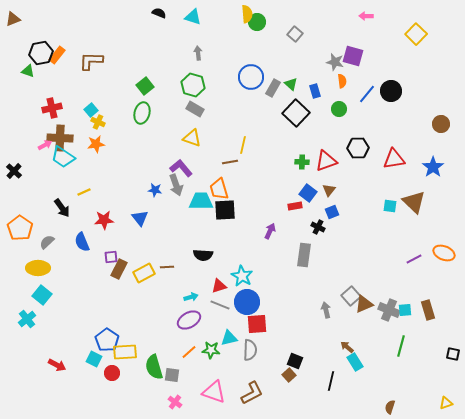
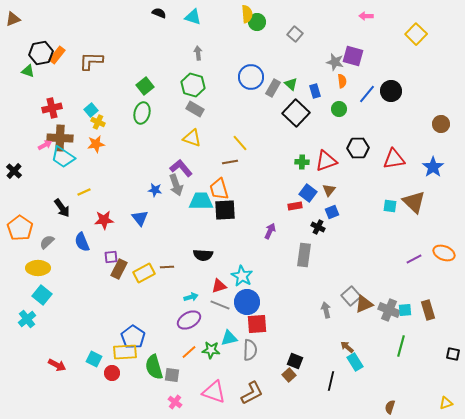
yellow line at (243, 145): moved 3 px left, 2 px up; rotated 54 degrees counterclockwise
blue pentagon at (107, 340): moved 26 px right, 3 px up
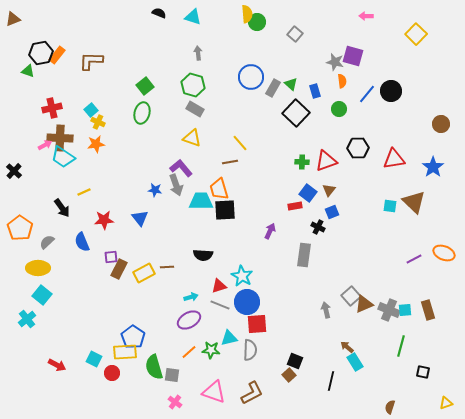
black square at (453, 354): moved 30 px left, 18 px down
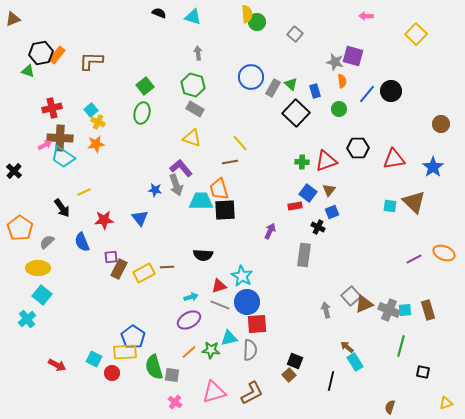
pink triangle at (214, 392): rotated 35 degrees counterclockwise
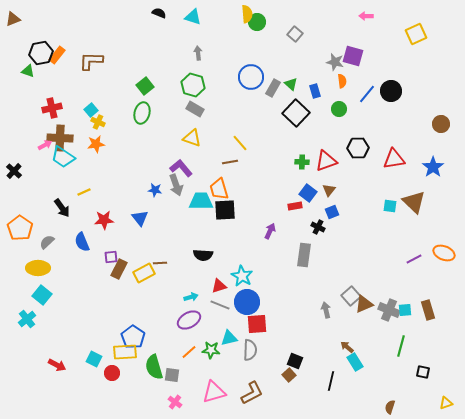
yellow square at (416, 34): rotated 20 degrees clockwise
brown line at (167, 267): moved 7 px left, 4 px up
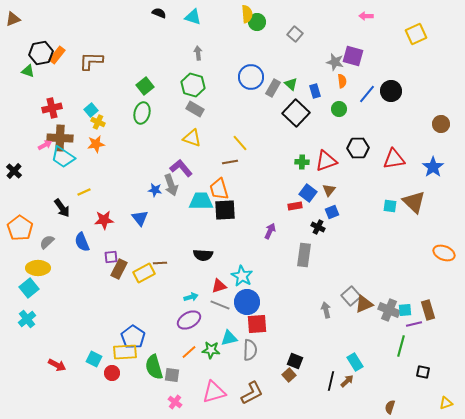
gray arrow at (176, 185): moved 5 px left
purple line at (414, 259): moved 65 px down; rotated 14 degrees clockwise
cyan square at (42, 295): moved 13 px left, 7 px up; rotated 12 degrees clockwise
brown arrow at (347, 347): moved 34 px down; rotated 96 degrees clockwise
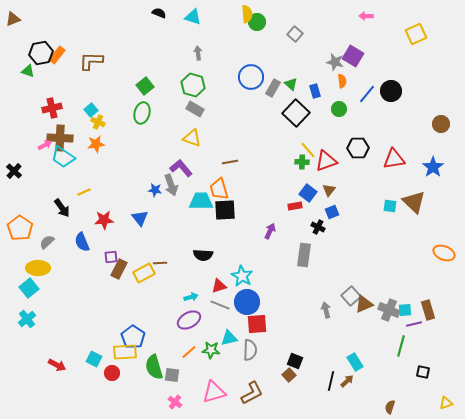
purple square at (353, 56): rotated 15 degrees clockwise
yellow line at (240, 143): moved 68 px right, 7 px down
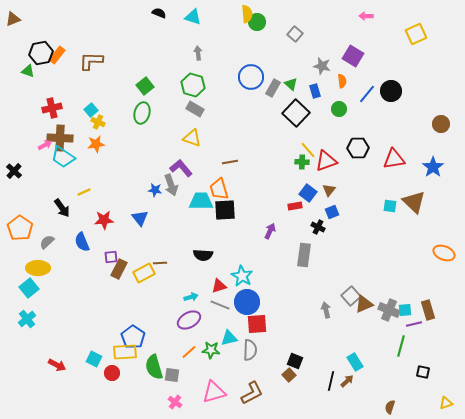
gray star at (335, 62): moved 13 px left, 4 px down
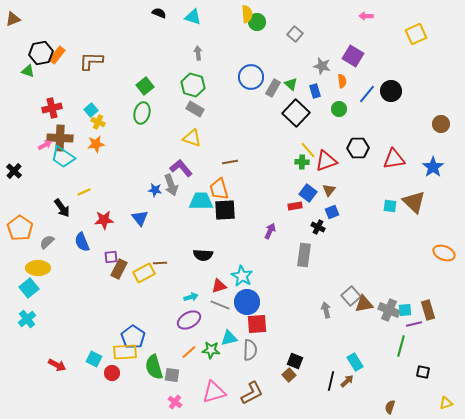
brown triangle at (364, 304): rotated 12 degrees clockwise
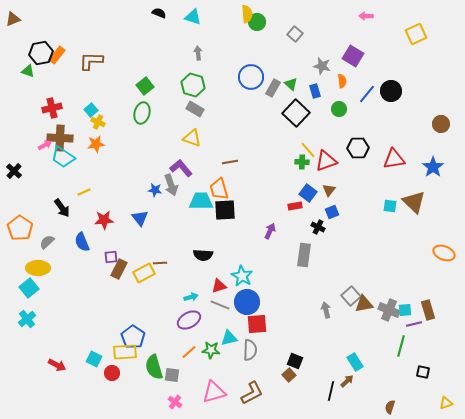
black line at (331, 381): moved 10 px down
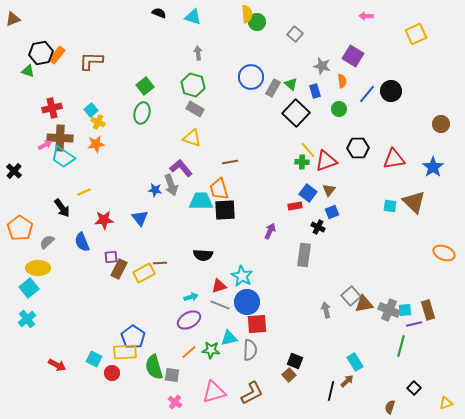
black square at (423, 372): moved 9 px left, 16 px down; rotated 32 degrees clockwise
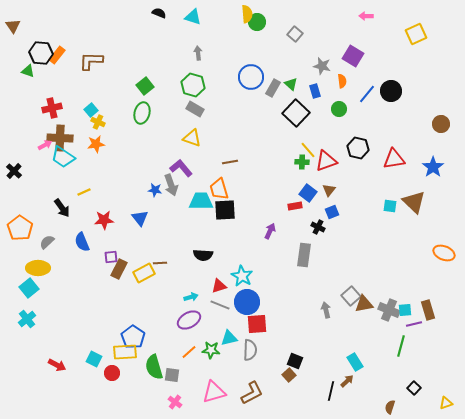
brown triangle at (13, 19): moved 7 px down; rotated 42 degrees counterclockwise
black hexagon at (41, 53): rotated 15 degrees clockwise
black hexagon at (358, 148): rotated 15 degrees clockwise
